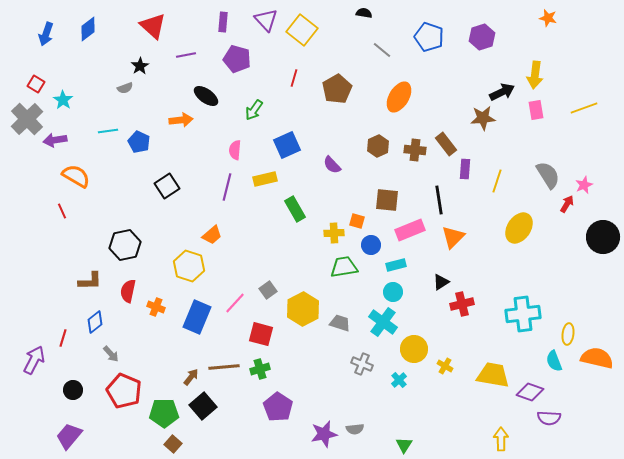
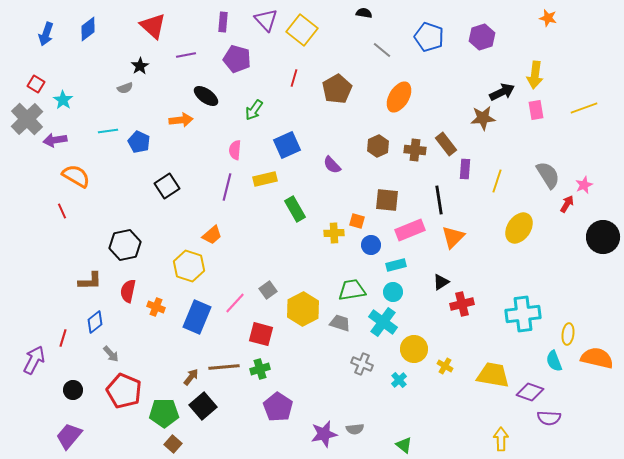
green trapezoid at (344, 267): moved 8 px right, 23 px down
green triangle at (404, 445): rotated 24 degrees counterclockwise
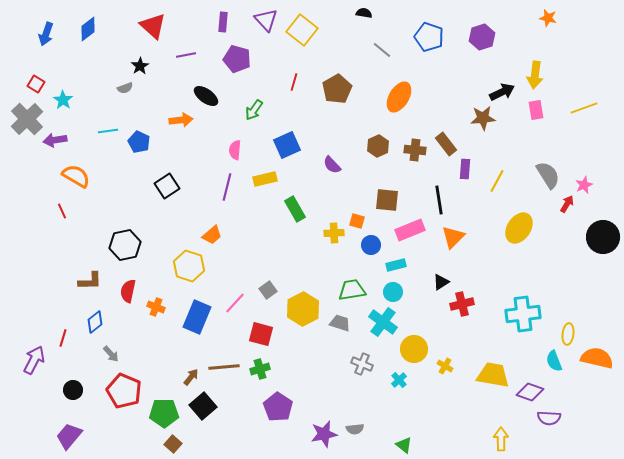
red line at (294, 78): moved 4 px down
yellow line at (497, 181): rotated 10 degrees clockwise
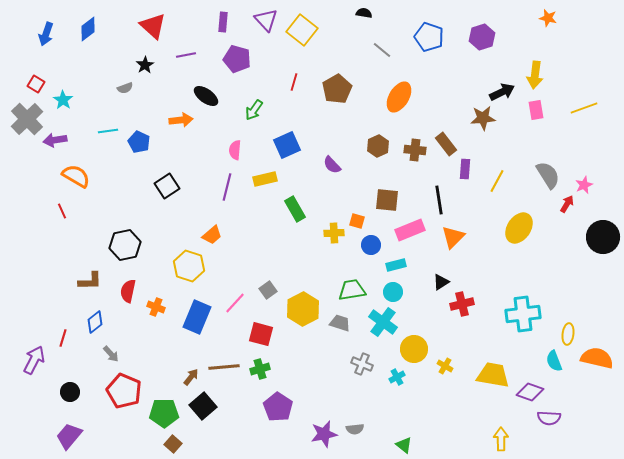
black star at (140, 66): moved 5 px right, 1 px up
cyan cross at (399, 380): moved 2 px left, 3 px up; rotated 14 degrees clockwise
black circle at (73, 390): moved 3 px left, 2 px down
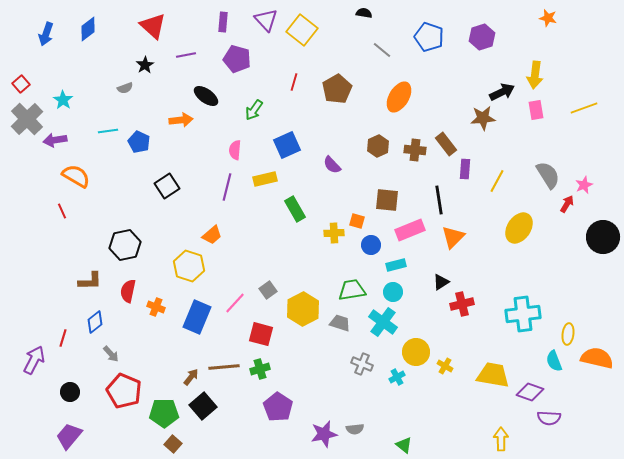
red square at (36, 84): moved 15 px left; rotated 18 degrees clockwise
yellow circle at (414, 349): moved 2 px right, 3 px down
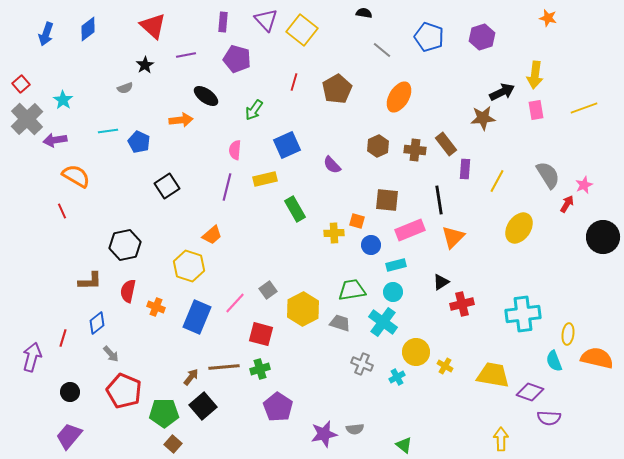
blue diamond at (95, 322): moved 2 px right, 1 px down
purple arrow at (34, 360): moved 2 px left, 3 px up; rotated 12 degrees counterclockwise
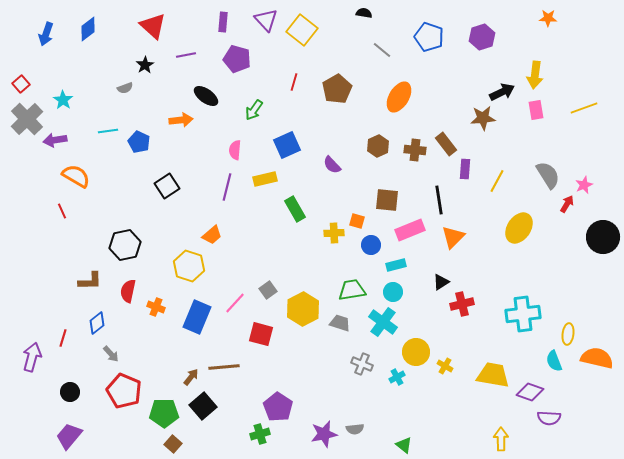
orange star at (548, 18): rotated 12 degrees counterclockwise
green cross at (260, 369): moved 65 px down
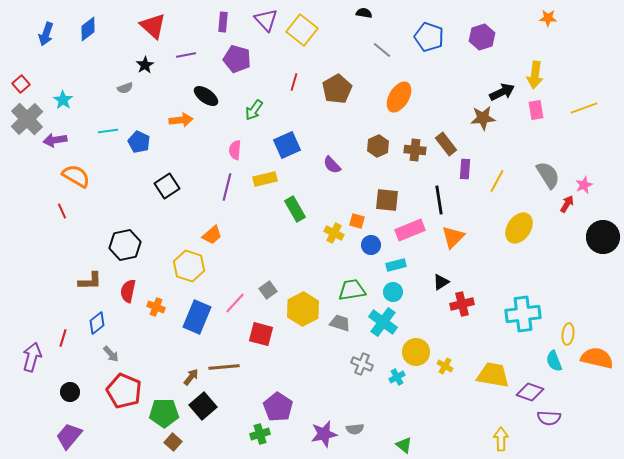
yellow cross at (334, 233): rotated 30 degrees clockwise
brown square at (173, 444): moved 2 px up
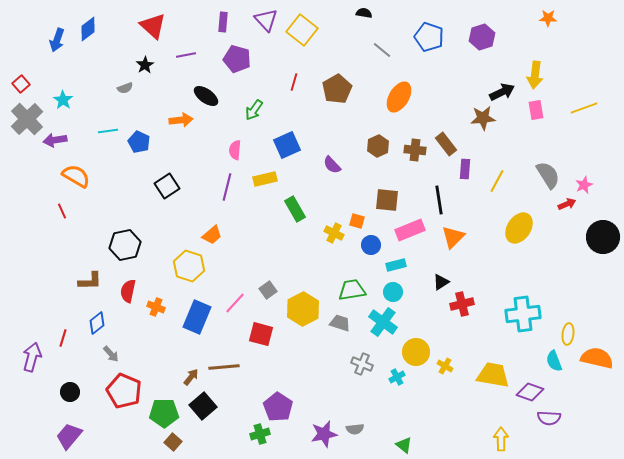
blue arrow at (46, 34): moved 11 px right, 6 px down
red arrow at (567, 204): rotated 36 degrees clockwise
